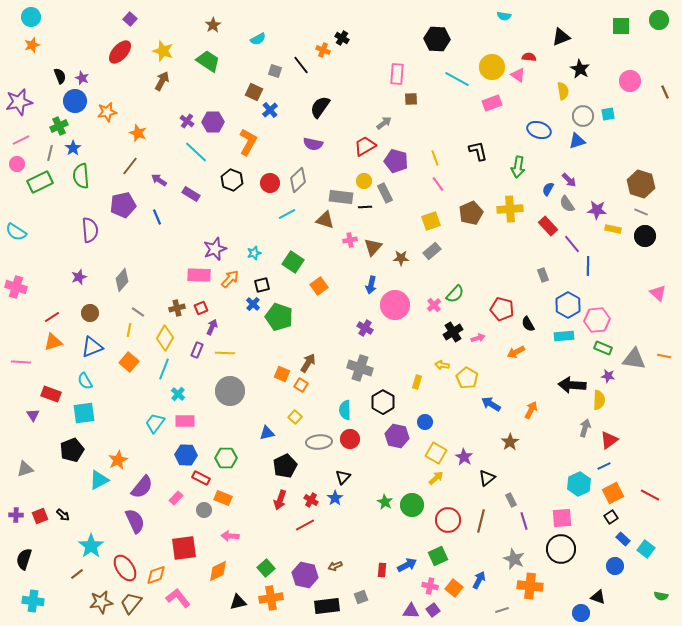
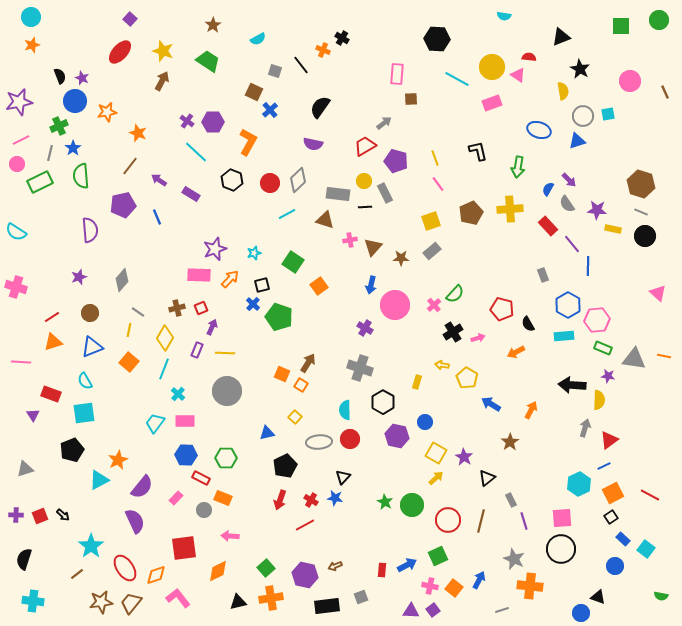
gray rectangle at (341, 197): moved 3 px left, 3 px up
gray circle at (230, 391): moved 3 px left
blue star at (335, 498): rotated 28 degrees counterclockwise
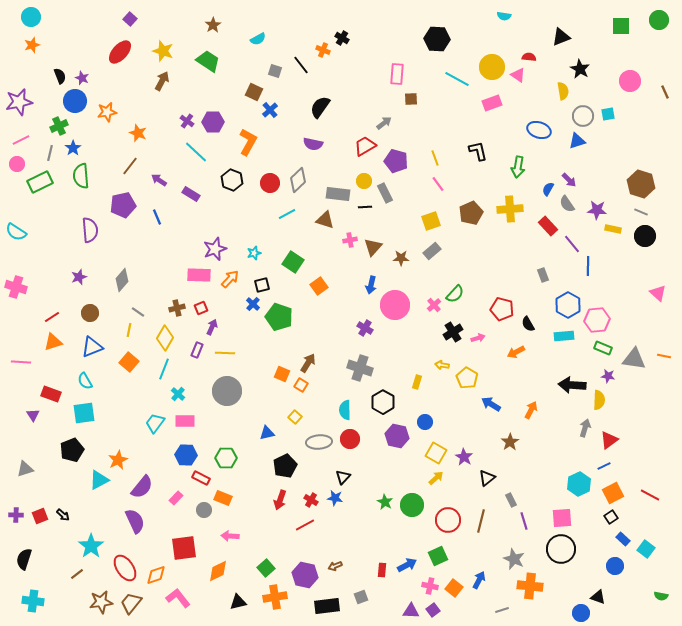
orange cross at (271, 598): moved 4 px right, 1 px up
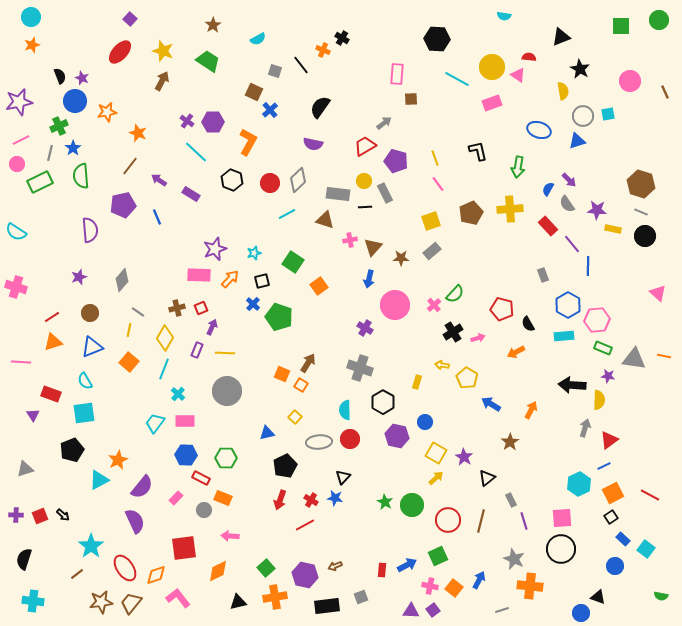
black square at (262, 285): moved 4 px up
blue arrow at (371, 285): moved 2 px left, 6 px up
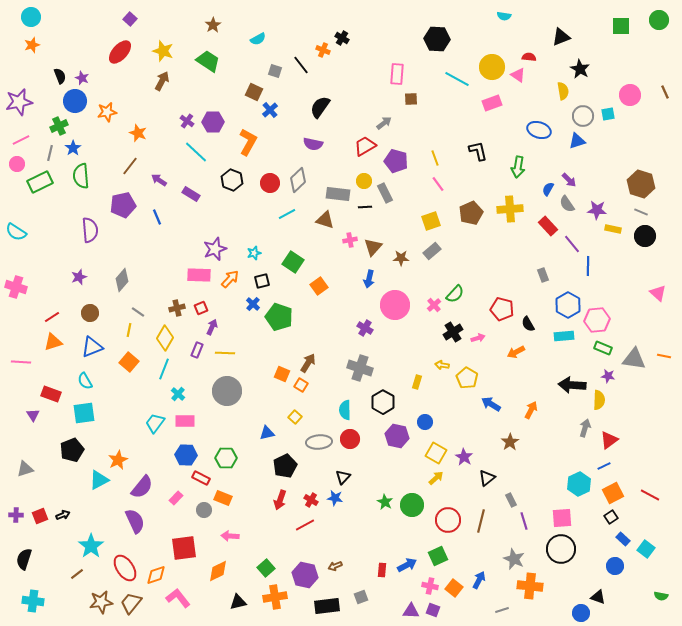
pink circle at (630, 81): moved 14 px down
black arrow at (63, 515): rotated 64 degrees counterclockwise
purple square at (433, 610): rotated 32 degrees counterclockwise
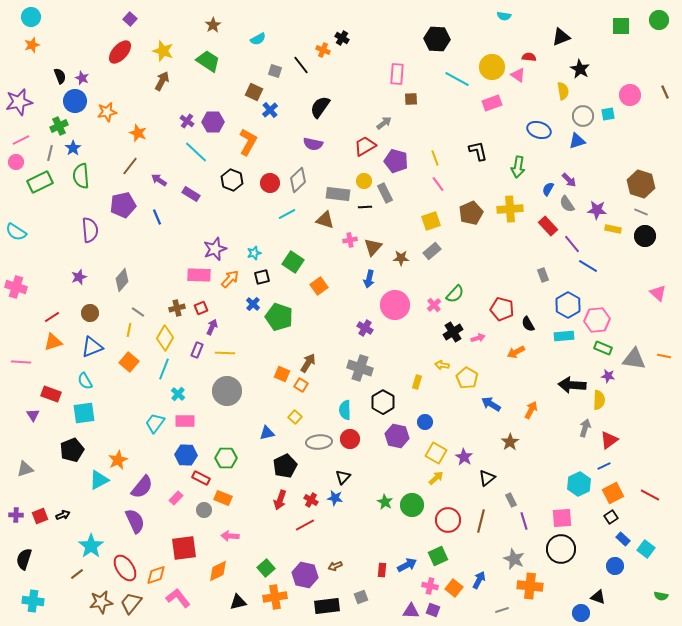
pink circle at (17, 164): moved 1 px left, 2 px up
blue line at (588, 266): rotated 60 degrees counterclockwise
black square at (262, 281): moved 4 px up
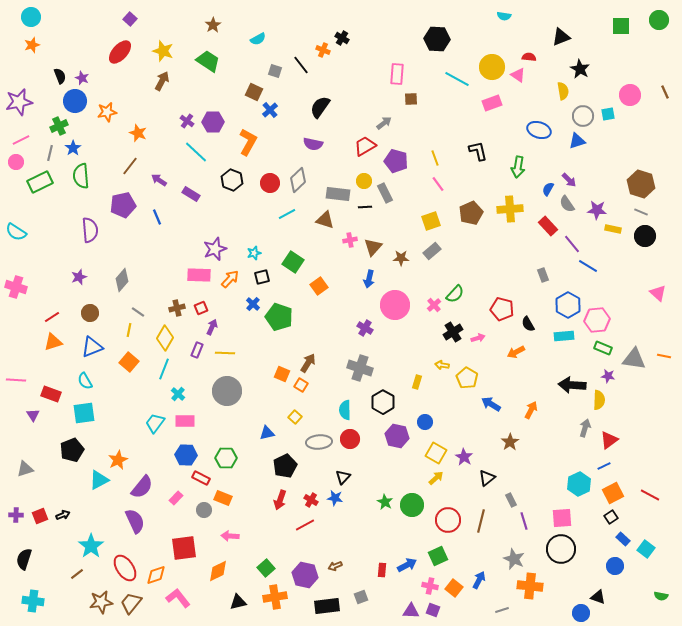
pink line at (21, 362): moved 5 px left, 18 px down
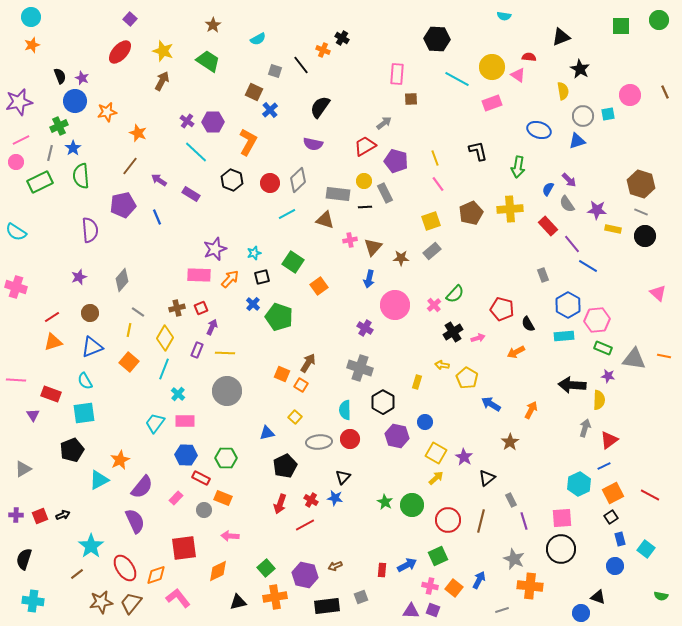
orange star at (118, 460): moved 2 px right
gray triangle at (25, 469): moved 2 px left; rotated 12 degrees counterclockwise
red arrow at (280, 500): moved 4 px down
blue rectangle at (623, 539): moved 3 px left; rotated 32 degrees clockwise
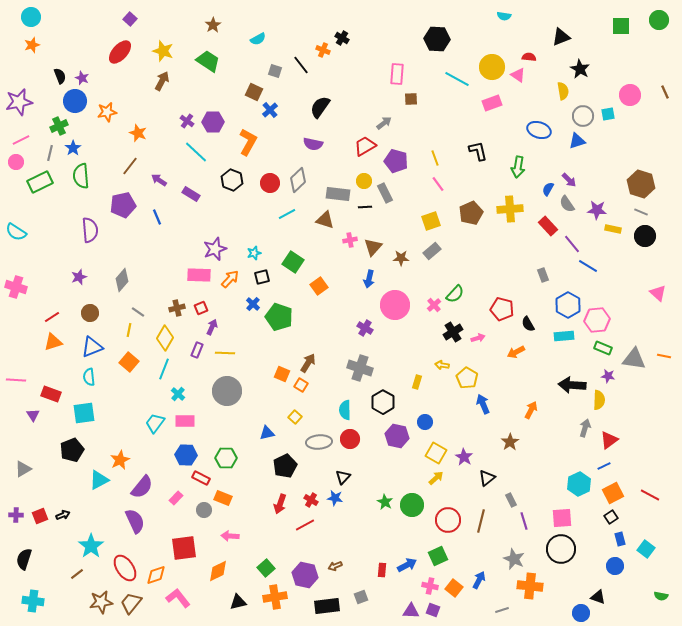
cyan semicircle at (85, 381): moved 4 px right, 4 px up; rotated 24 degrees clockwise
blue arrow at (491, 404): moved 8 px left; rotated 36 degrees clockwise
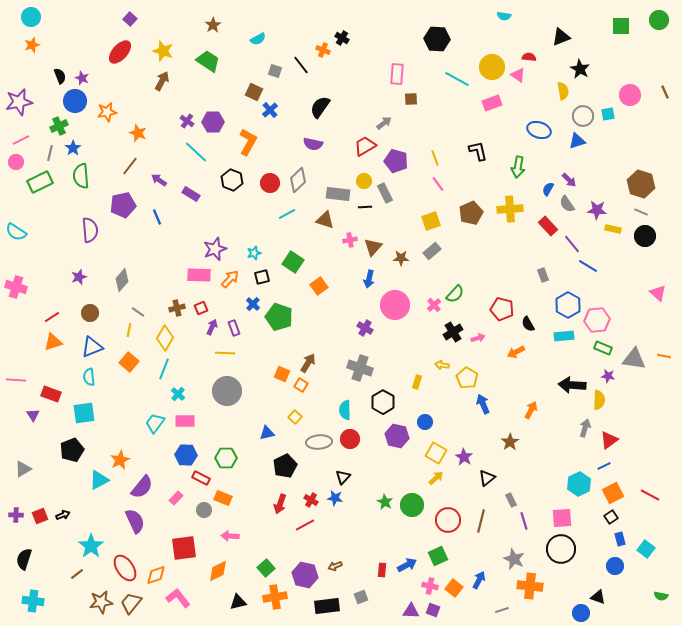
purple rectangle at (197, 350): moved 37 px right, 22 px up; rotated 42 degrees counterclockwise
